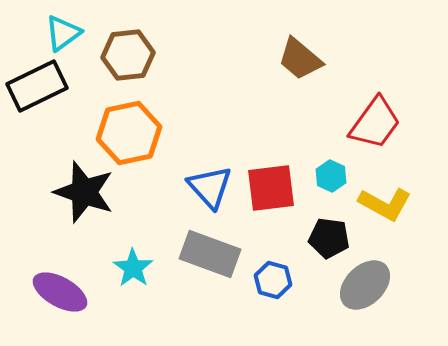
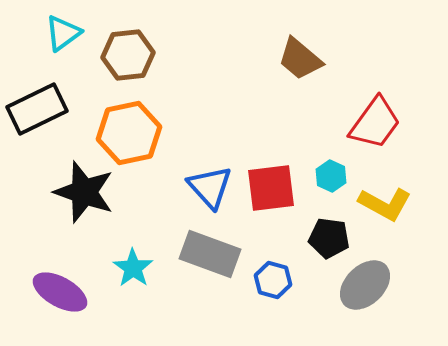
black rectangle: moved 23 px down
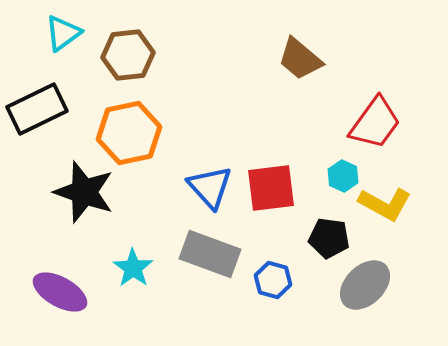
cyan hexagon: moved 12 px right
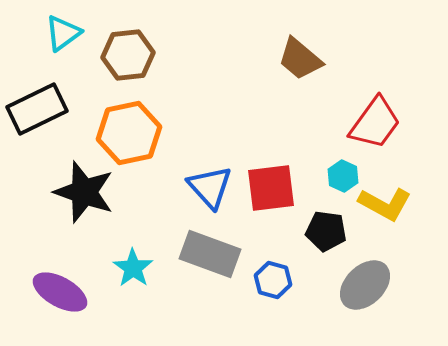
black pentagon: moved 3 px left, 7 px up
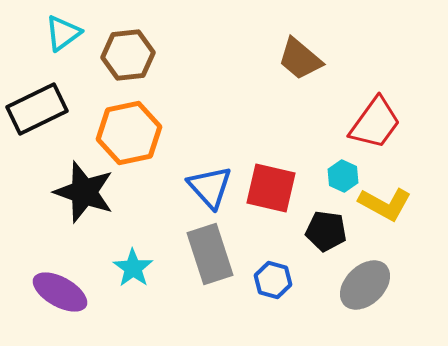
red square: rotated 20 degrees clockwise
gray rectangle: rotated 52 degrees clockwise
